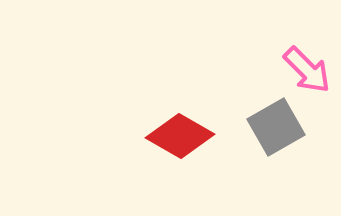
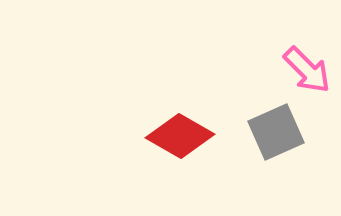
gray square: moved 5 px down; rotated 6 degrees clockwise
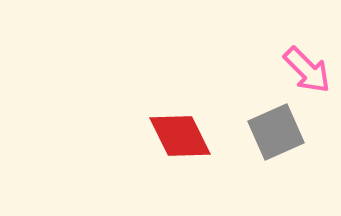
red diamond: rotated 34 degrees clockwise
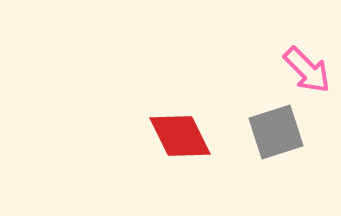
gray square: rotated 6 degrees clockwise
